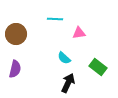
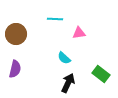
green rectangle: moved 3 px right, 7 px down
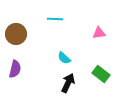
pink triangle: moved 20 px right
